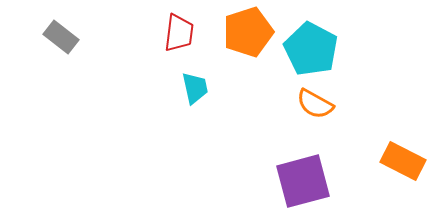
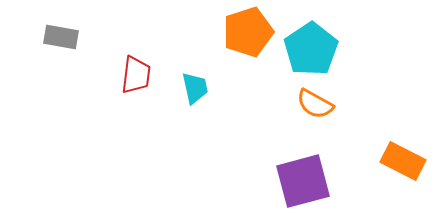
red trapezoid: moved 43 px left, 42 px down
gray rectangle: rotated 28 degrees counterclockwise
cyan pentagon: rotated 10 degrees clockwise
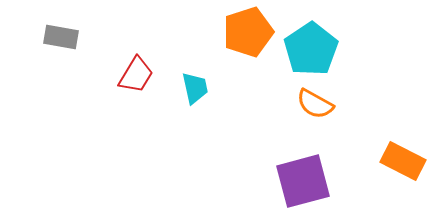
red trapezoid: rotated 24 degrees clockwise
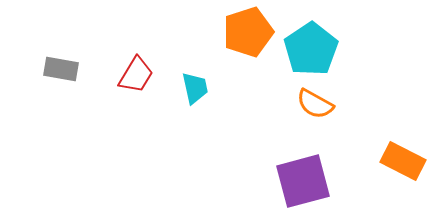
gray rectangle: moved 32 px down
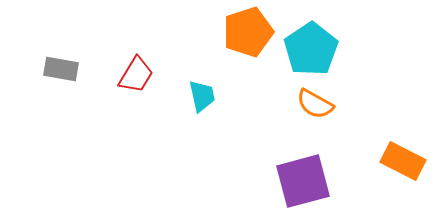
cyan trapezoid: moved 7 px right, 8 px down
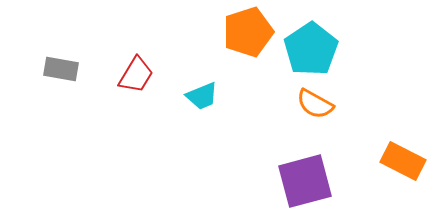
cyan trapezoid: rotated 80 degrees clockwise
purple square: moved 2 px right
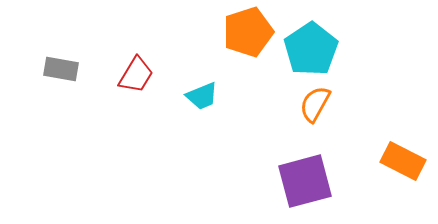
orange semicircle: rotated 90 degrees clockwise
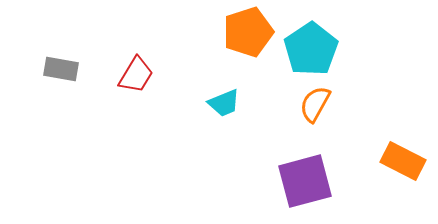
cyan trapezoid: moved 22 px right, 7 px down
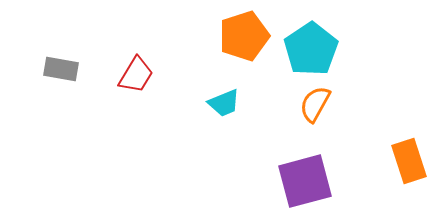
orange pentagon: moved 4 px left, 4 px down
orange rectangle: moved 6 px right; rotated 45 degrees clockwise
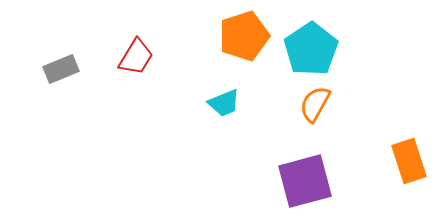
gray rectangle: rotated 32 degrees counterclockwise
red trapezoid: moved 18 px up
